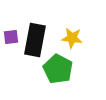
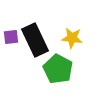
black rectangle: rotated 36 degrees counterclockwise
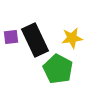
yellow star: rotated 15 degrees counterclockwise
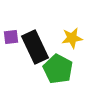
black rectangle: moved 7 px down
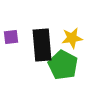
black rectangle: moved 7 px right, 2 px up; rotated 20 degrees clockwise
green pentagon: moved 5 px right, 4 px up
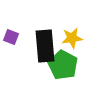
purple square: rotated 28 degrees clockwise
black rectangle: moved 3 px right, 1 px down
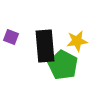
yellow star: moved 5 px right, 3 px down
